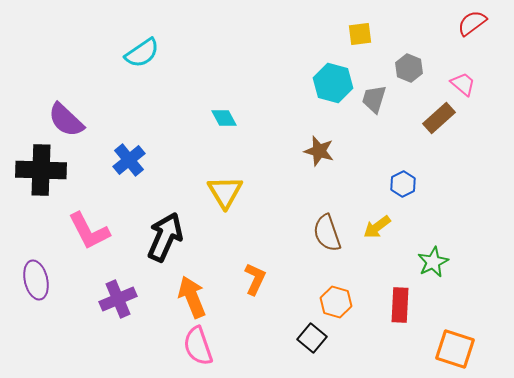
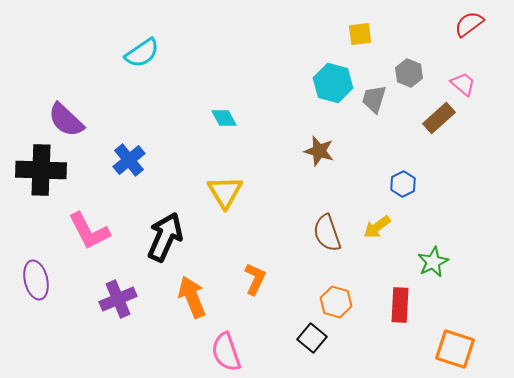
red semicircle: moved 3 px left, 1 px down
gray hexagon: moved 5 px down
pink semicircle: moved 28 px right, 6 px down
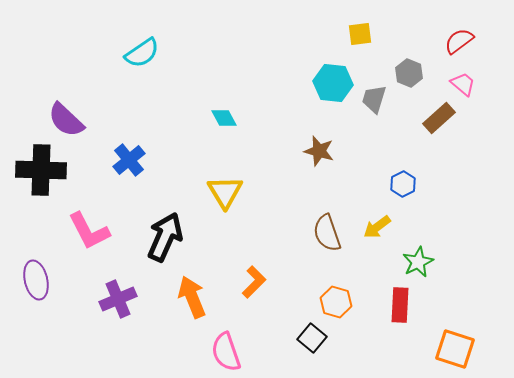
red semicircle: moved 10 px left, 17 px down
cyan hexagon: rotated 9 degrees counterclockwise
green star: moved 15 px left
orange L-shape: moved 1 px left, 3 px down; rotated 20 degrees clockwise
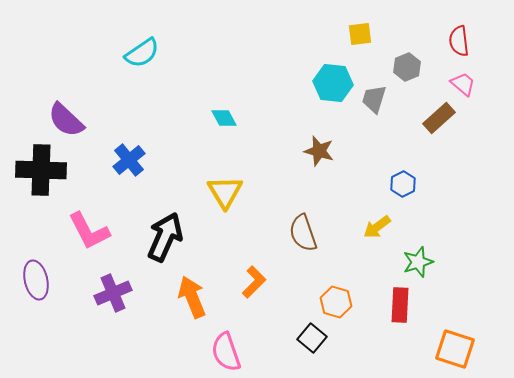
red semicircle: rotated 60 degrees counterclockwise
gray hexagon: moved 2 px left, 6 px up; rotated 16 degrees clockwise
brown semicircle: moved 24 px left
green star: rotated 8 degrees clockwise
purple cross: moved 5 px left, 6 px up
